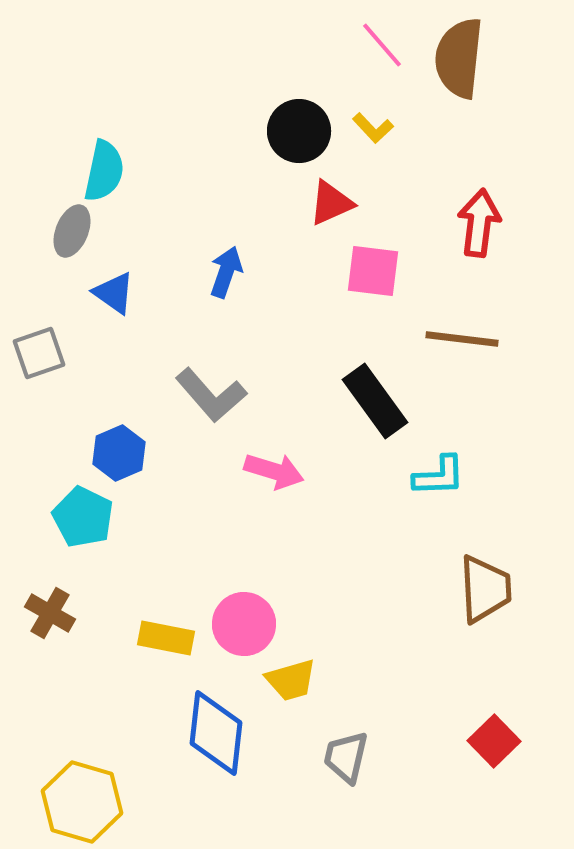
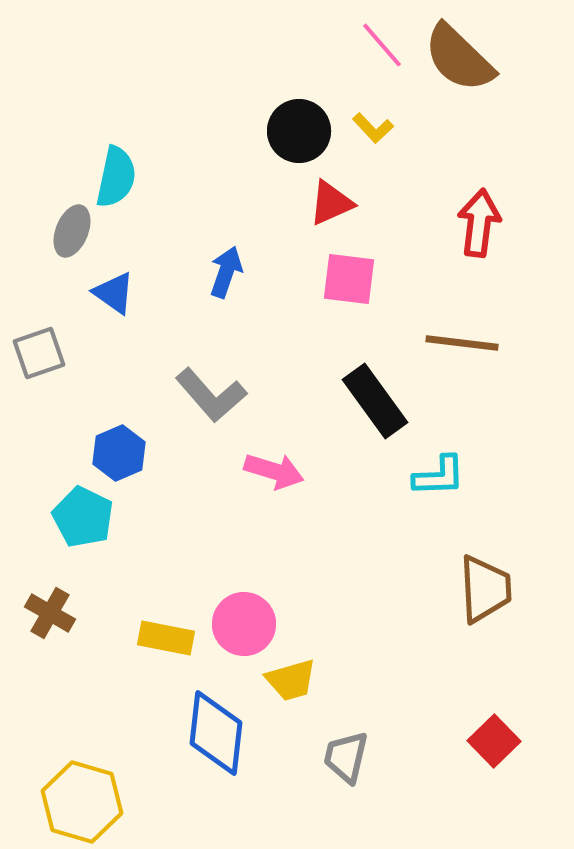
brown semicircle: rotated 52 degrees counterclockwise
cyan semicircle: moved 12 px right, 6 px down
pink square: moved 24 px left, 8 px down
brown line: moved 4 px down
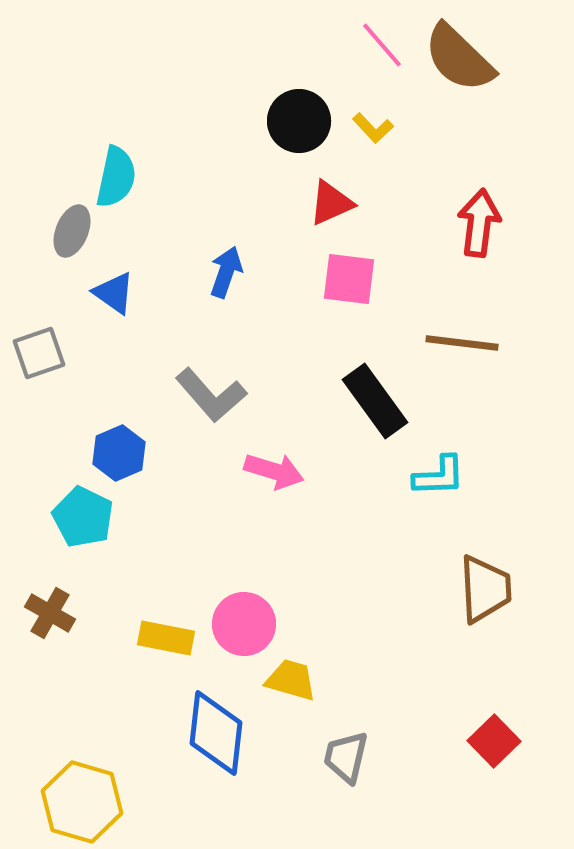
black circle: moved 10 px up
yellow trapezoid: rotated 148 degrees counterclockwise
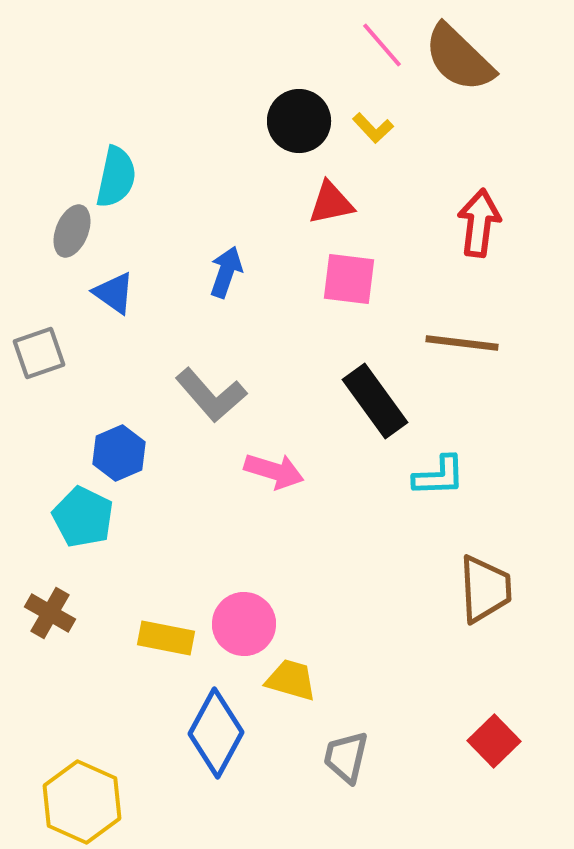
red triangle: rotated 12 degrees clockwise
blue diamond: rotated 22 degrees clockwise
yellow hexagon: rotated 8 degrees clockwise
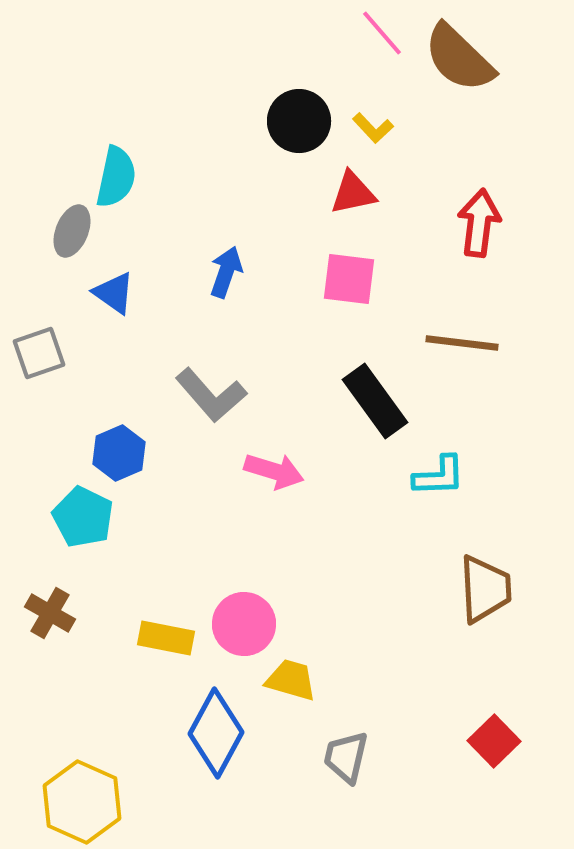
pink line: moved 12 px up
red triangle: moved 22 px right, 10 px up
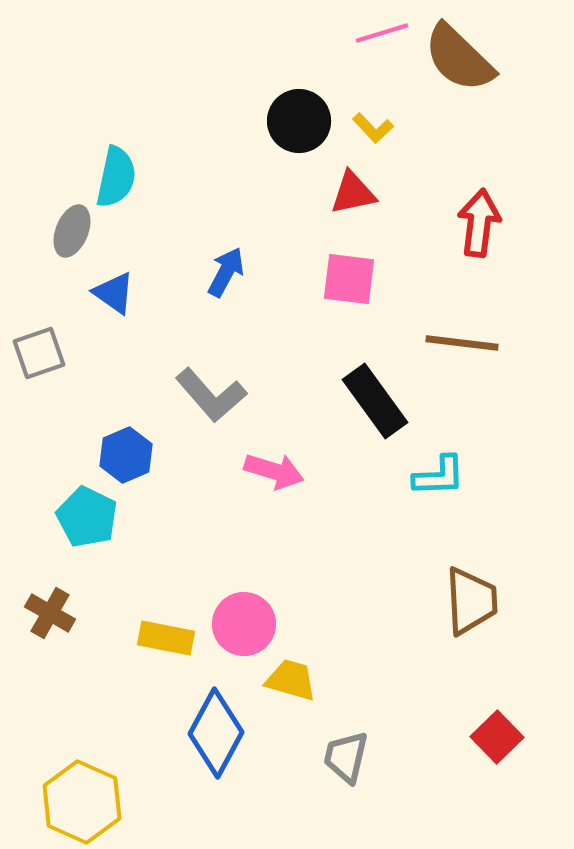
pink line: rotated 66 degrees counterclockwise
blue arrow: rotated 9 degrees clockwise
blue hexagon: moved 7 px right, 2 px down
cyan pentagon: moved 4 px right
brown trapezoid: moved 14 px left, 12 px down
red square: moved 3 px right, 4 px up
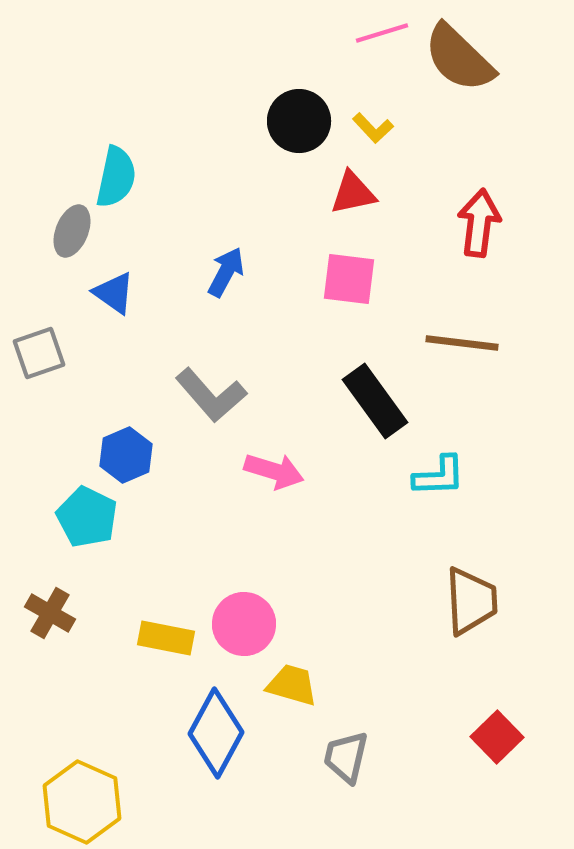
yellow trapezoid: moved 1 px right, 5 px down
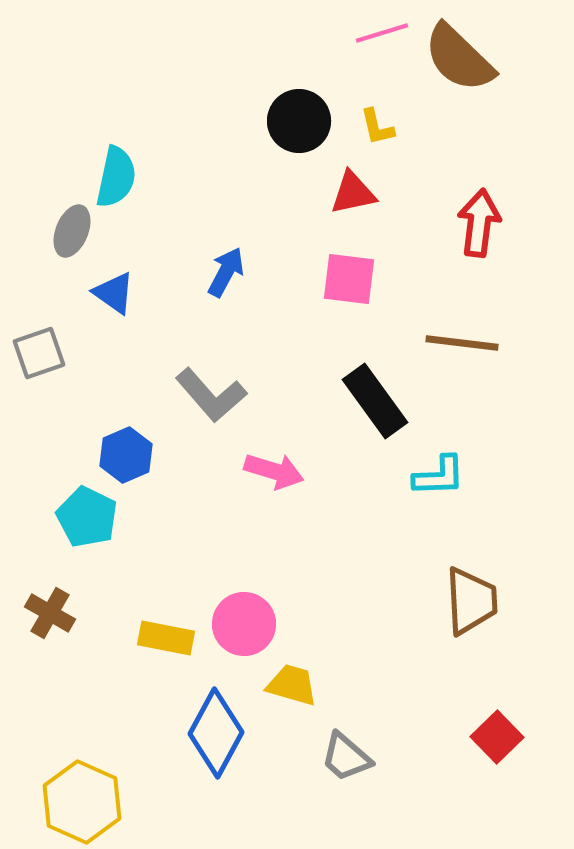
yellow L-shape: moved 4 px right, 1 px up; rotated 30 degrees clockwise
gray trapezoid: rotated 62 degrees counterclockwise
